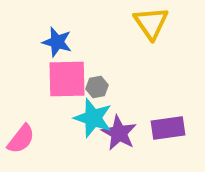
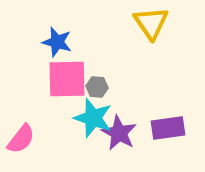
gray hexagon: rotated 15 degrees clockwise
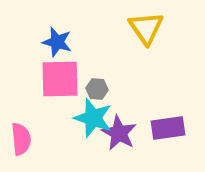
yellow triangle: moved 5 px left, 5 px down
pink square: moved 7 px left
gray hexagon: moved 2 px down
pink semicircle: rotated 44 degrees counterclockwise
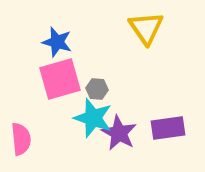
pink square: rotated 15 degrees counterclockwise
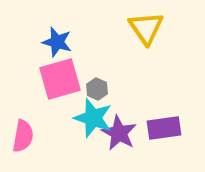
gray hexagon: rotated 20 degrees clockwise
purple rectangle: moved 4 px left
pink semicircle: moved 2 px right, 3 px up; rotated 16 degrees clockwise
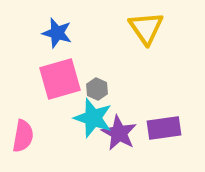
blue star: moved 9 px up
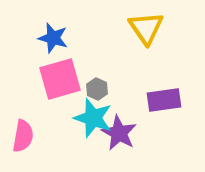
blue star: moved 4 px left, 5 px down
purple rectangle: moved 28 px up
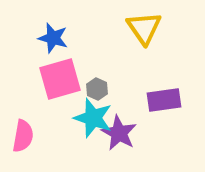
yellow triangle: moved 2 px left
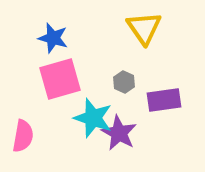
gray hexagon: moved 27 px right, 7 px up
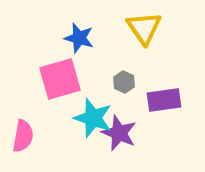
blue star: moved 26 px right
purple star: rotated 6 degrees counterclockwise
